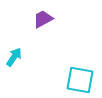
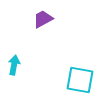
cyan arrow: moved 8 px down; rotated 24 degrees counterclockwise
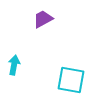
cyan square: moved 9 px left
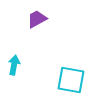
purple trapezoid: moved 6 px left
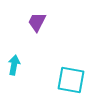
purple trapezoid: moved 3 px down; rotated 35 degrees counterclockwise
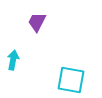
cyan arrow: moved 1 px left, 5 px up
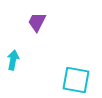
cyan square: moved 5 px right
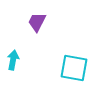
cyan square: moved 2 px left, 12 px up
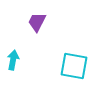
cyan square: moved 2 px up
